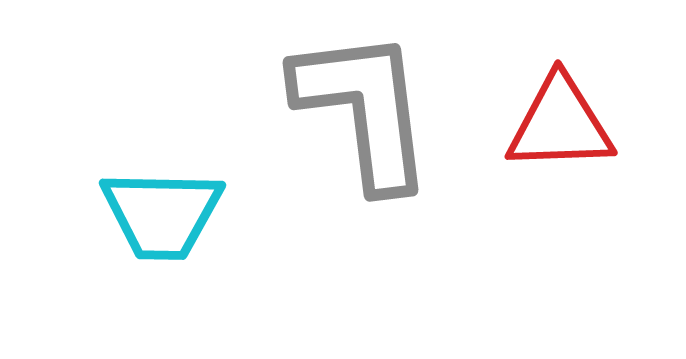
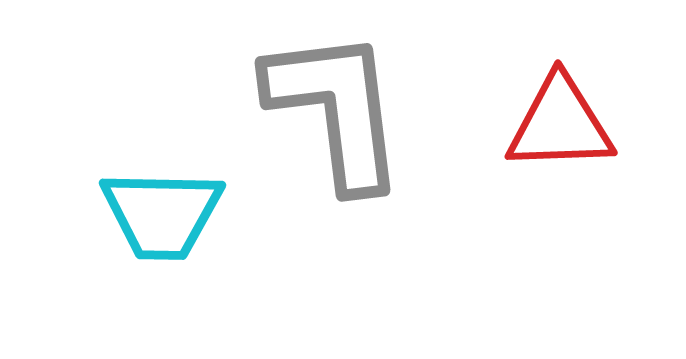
gray L-shape: moved 28 px left
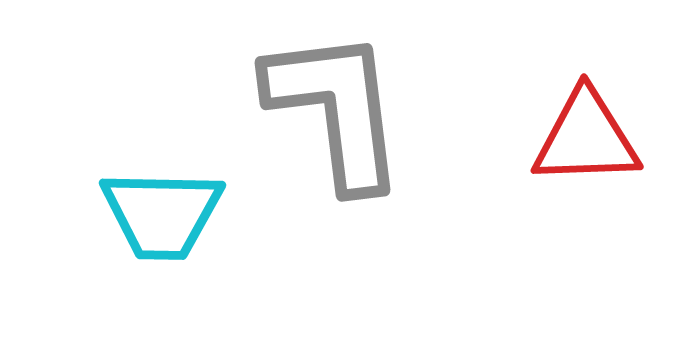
red triangle: moved 26 px right, 14 px down
